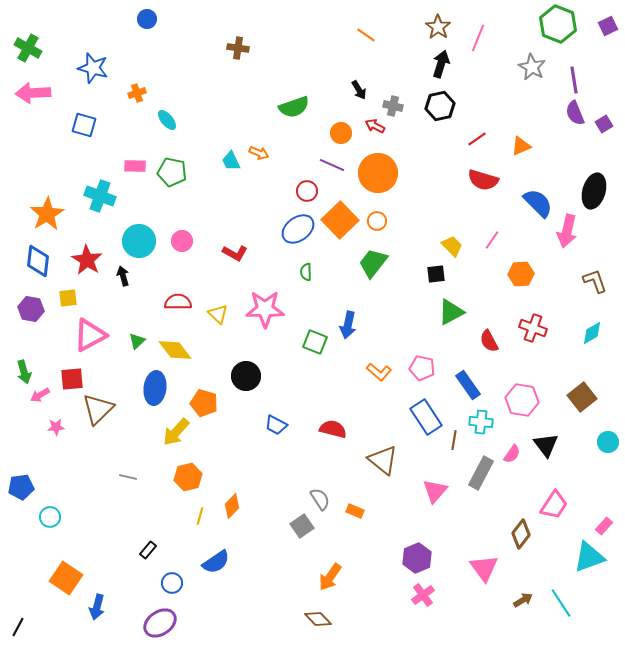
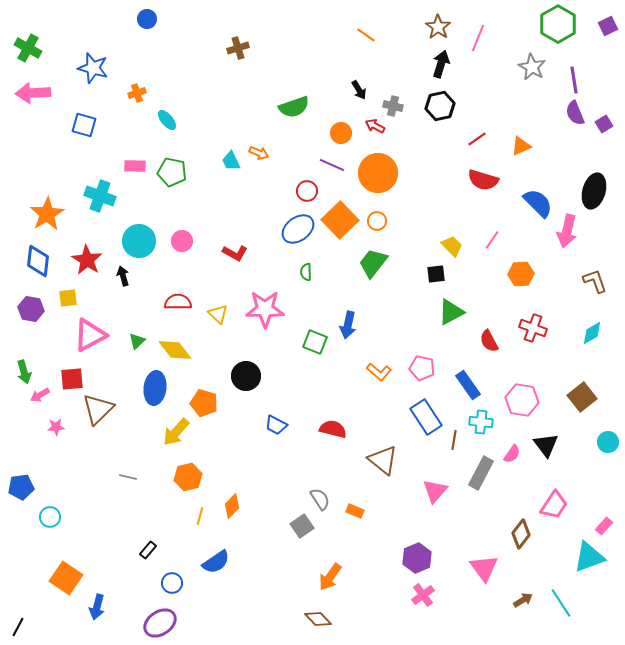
green hexagon at (558, 24): rotated 9 degrees clockwise
brown cross at (238, 48): rotated 25 degrees counterclockwise
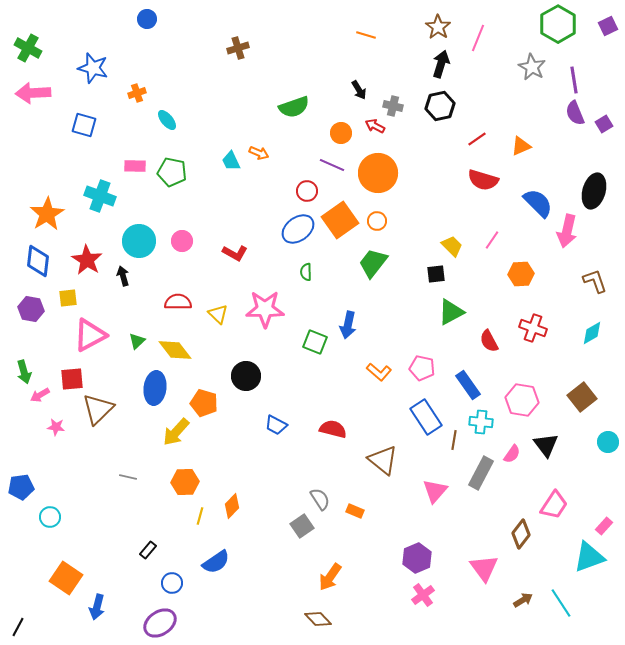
orange line at (366, 35): rotated 18 degrees counterclockwise
orange square at (340, 220): rotated 9 degrees clockwise
pink star at (56, 427): rotated 12 degrees clockwise
orange hexagon at (188, 477): moved 3 px left, 5 px down; rotated 12 degrees clockwise
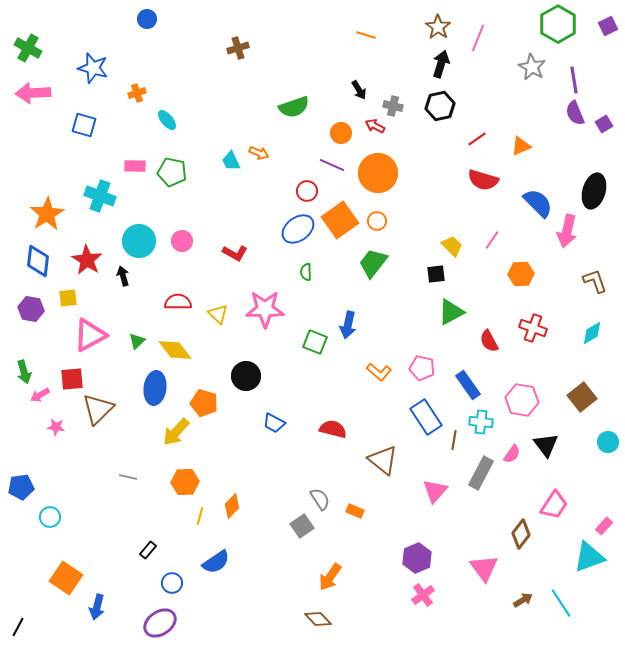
blue trapezoid at (276, 425): moved 2 px left, 2 px up
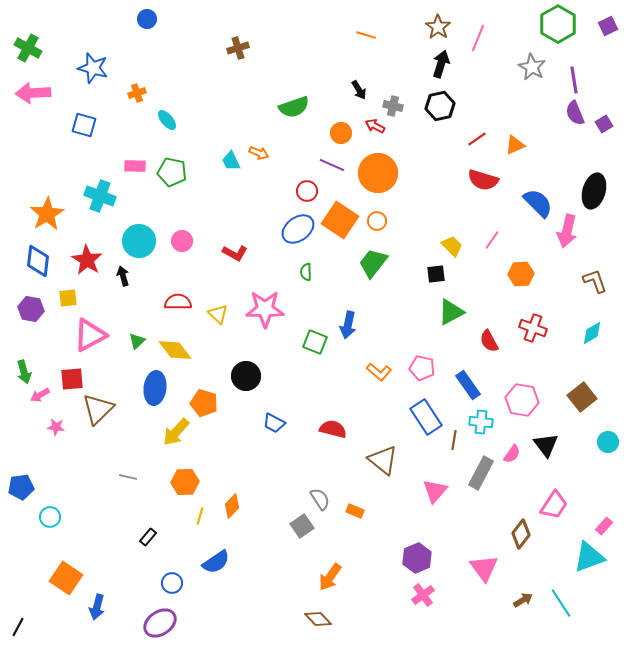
orange triangle at (521, 146): moved 6 px left, 1 px up
orange square at (340, 220): rotated 21 degrees counterclockwise
black rectangle at (148, 550): moved 13 px up
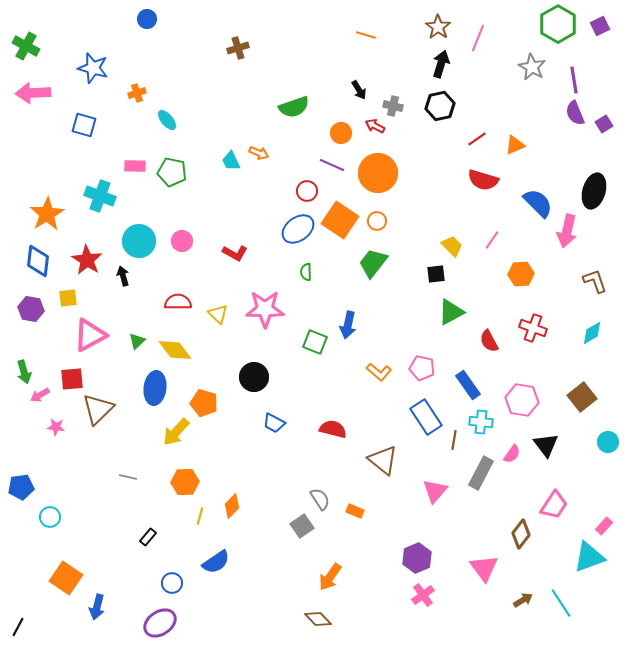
purple square at (608, 26): moved 8 px left
green cross at (28, 48): moved 2 px left, 2 px up
black circle at (246, 376): moved 8 px right, 1 px down
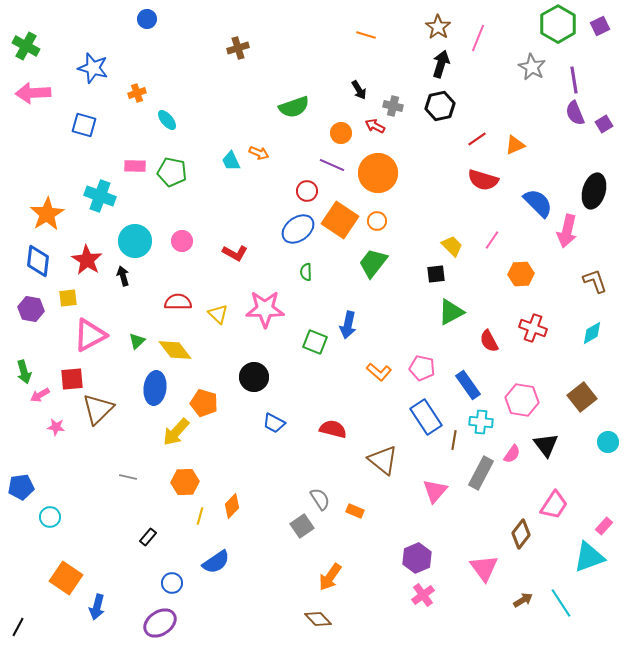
cyan circle at (139, 241): moved 4 px left
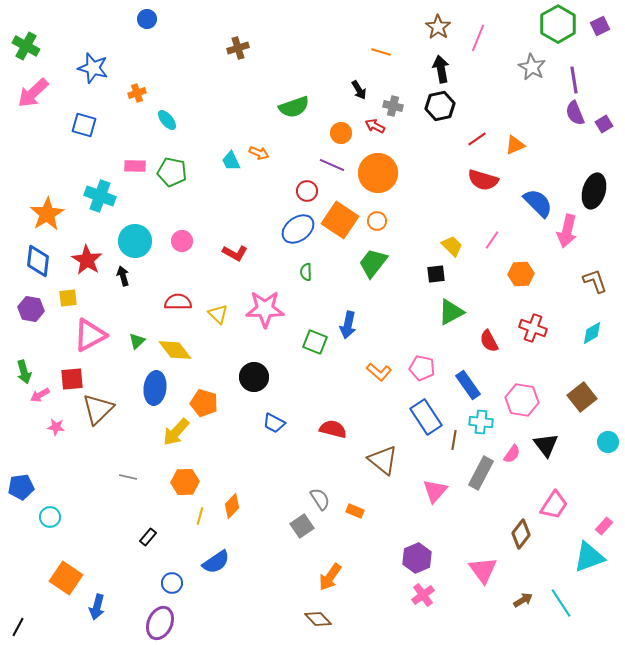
orange line at (366, 35): moved 15 px right, 17 px down
black arrow at (441, 64): moved 5 px down; rotated 28 degrees counterclockwise
pink arrow at (33, 93): rotated 40 degrees counterclockwise
pink triangle at (484, 568): moved 1 px left, 2 px down
purple ellipse at (160, 623): rotated 32 degrees counterclockwise
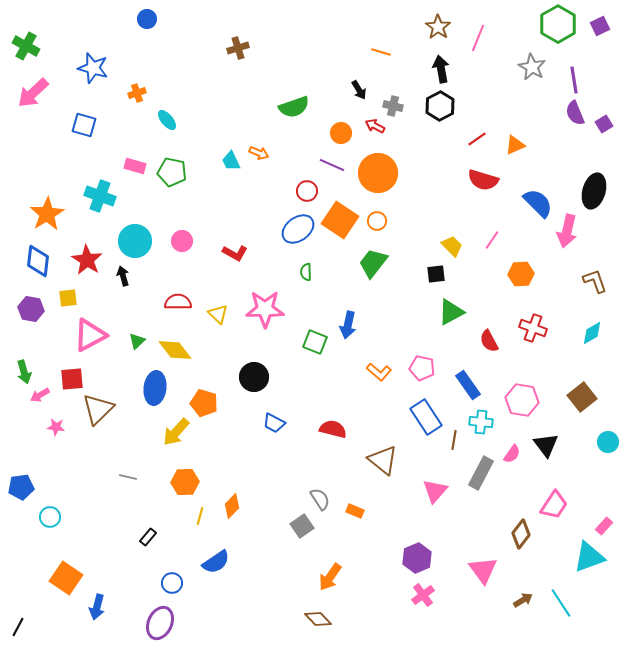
black hexagon at (440, 106): rotated 16 degrees counterclockwise
pink rectangle at (135, 166): rotated 15 degrees clockwise
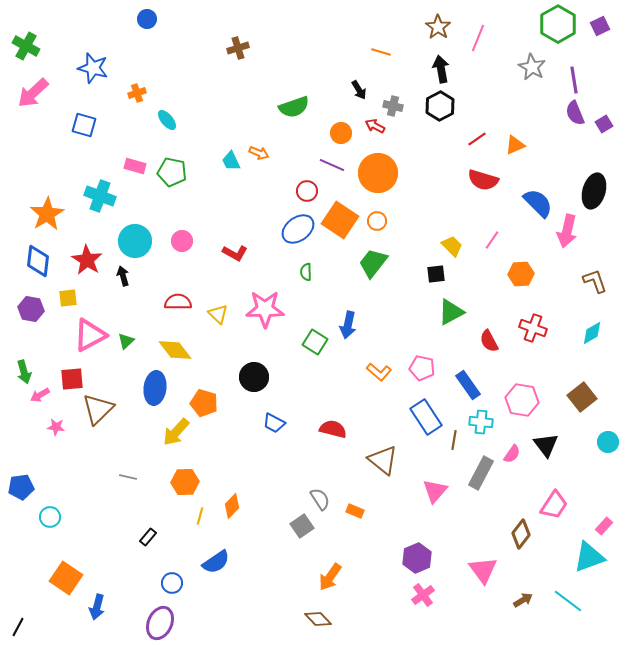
green triangle at (137, 341): moved 11 px left
green square at (315, 342): rotated 10 degrees clockwise
cyan line at (561, 603): moved 7 px right, 2 px up; rotated 20 degrees counterclockwise
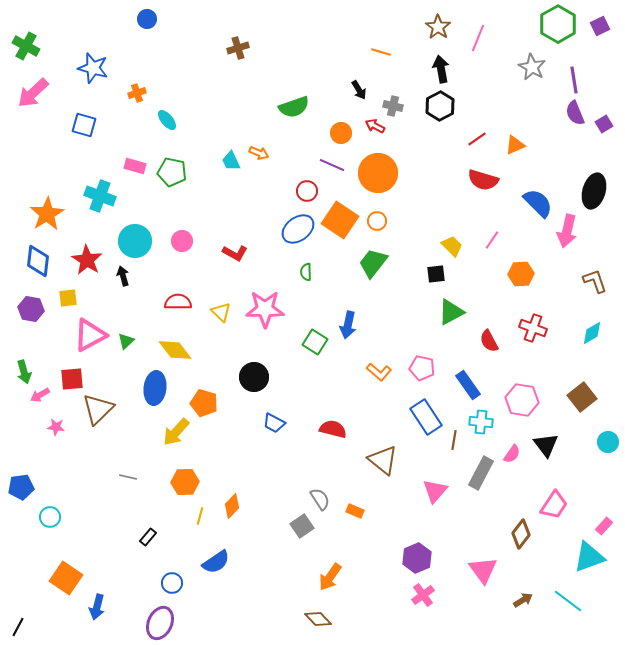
yellow triangle at (218, 314): moved 3 px right, 2 px up
